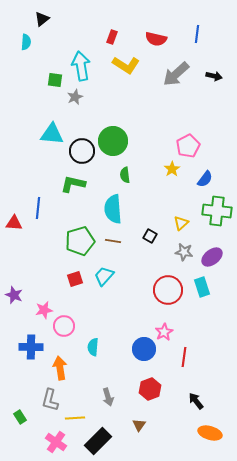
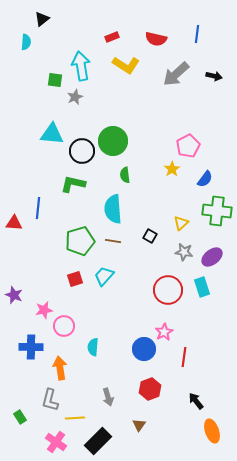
red rectangle at (112, 37): rotated 48 degrees clockwise
orange ellipse at (210, 433): moved 2 px right, 2 px up; rotated 55 degrees clockwise
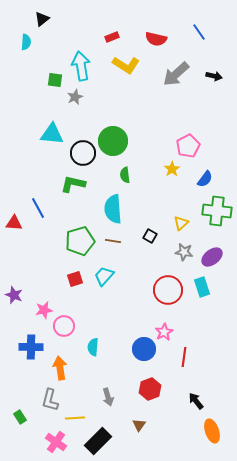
blue line at (197, 34): moved 2 px right, 2 px up; rotated 42 degrees counterclockwise
black circle at (82, 151): moved 1 px right, 2 px down
blue line at (38, 208): rotated 35 degrees counterclockwise
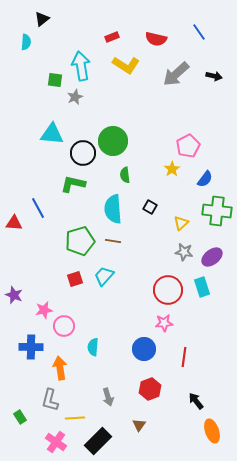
black square at (150, 236): moved 29 px up
pink star at (164, 332): moved 9 px up; rotated 24 degrees clockwise
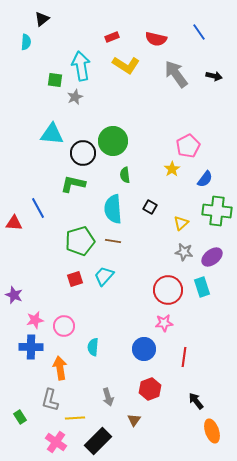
gray arrow at (176, 74): rotated 96 degrees clockwise
pink star at (44, 310): moved 9 px left, 10 px down
brown triangle at (139, 425): moved 5 px left, 5 px up
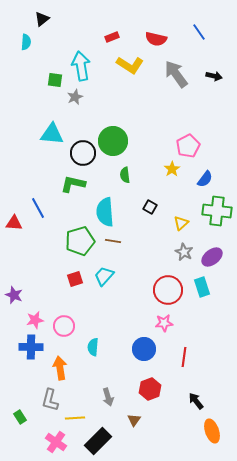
yellow L-shape at (126, 65): moved 4 px right
cyan semicircle at (113, 209): moved 8 px left, 3 px down
gray star at (184, 252): rotated 18 degrees clockwise
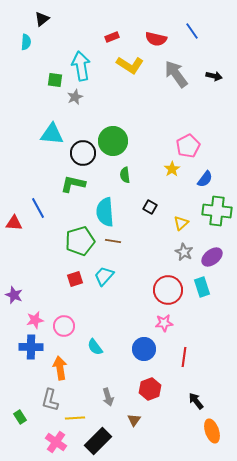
blue line at (199, 32): moved 7 px left, 1 px up
cyan semicircle at (93, 347): moved 2 px right; rotated 42 degrees counterclockwise
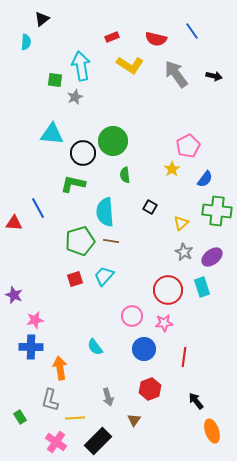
brown line at (113, 241): moved 2 px left
pink circle at (64, 326): moved 68 px right, 10 px up
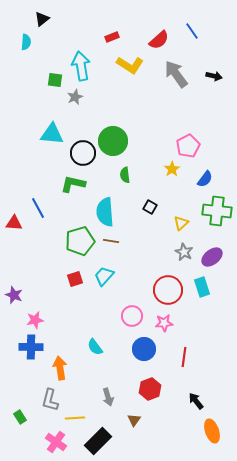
red semicircle at (156, 39): moved 3 px right, 1 px down; rotated 55 degrees counterclockwise
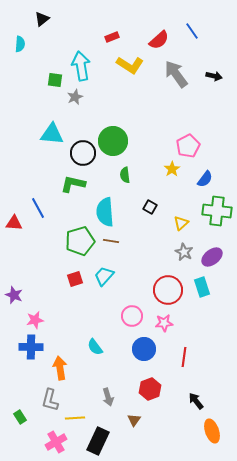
cyan semicircle at (26, 42): moved 6 px left, 2 px down
black rectangle at (98, 441): rotated 20 degrees counterclockwise
pink cross at (56, 442): rotated 25 degrees clockwise
